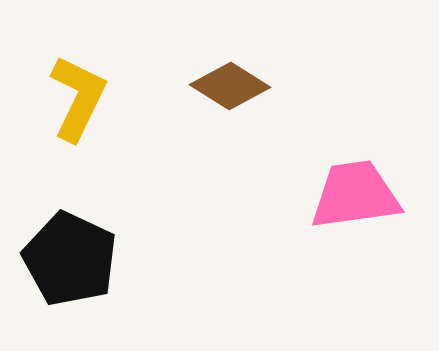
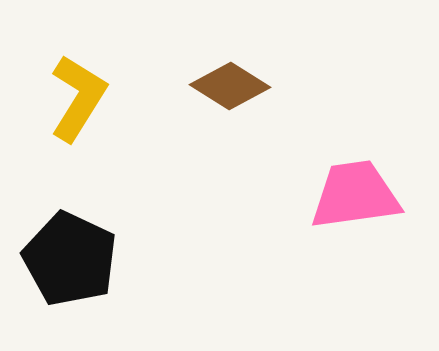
yellow L-shape: rotated 6 degrees clockwise
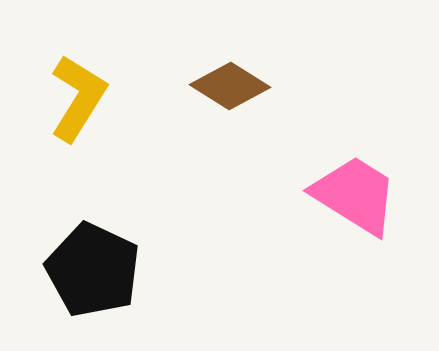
pink trapezoid: rotated 40 degrees clockwise
black pentagon: moved 23 px right, 11 px down
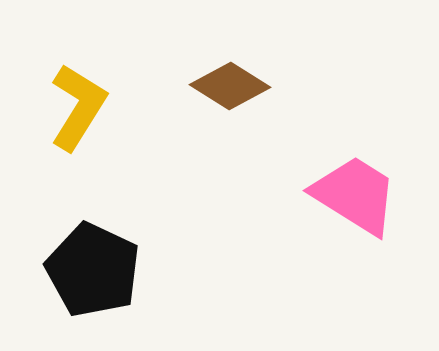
yellow L-shape: moved 9 px down
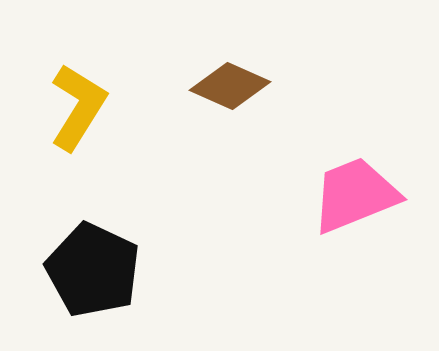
brown diamond: rotated 8 degrees counterclockwise
pink trapezoid: rotated 54 degrees counterclockwise
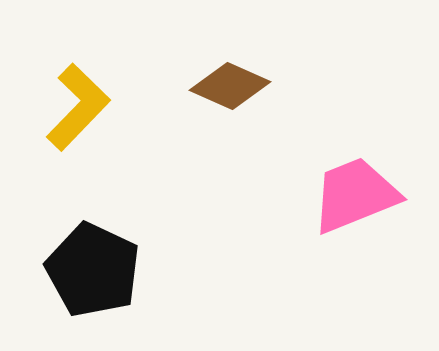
yellow L-shape: rotated 12 degrees clockwise
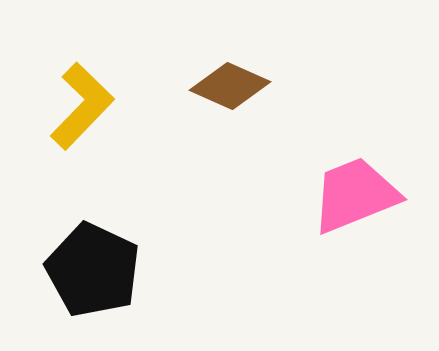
yellow L-shape: moved 4 px right, 1 px up
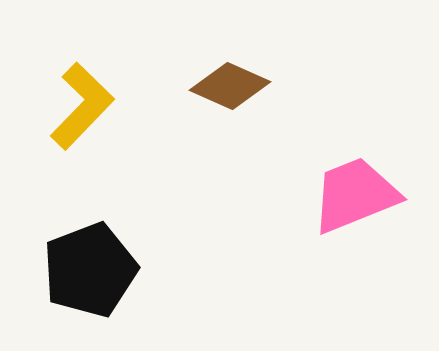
black pentagon: moved 3 px left; rotated 26 degrees clockwise
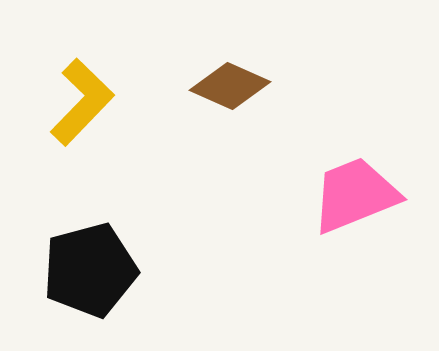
yellow L-shape: moved 4 px up
black pentagon: rotated 6 degrees clockwise
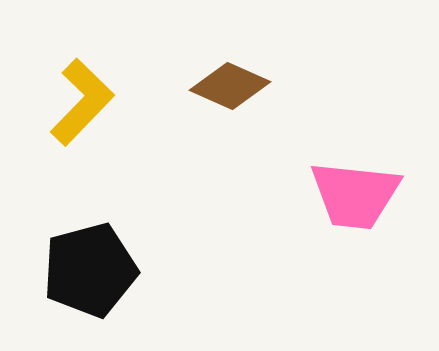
pink trapezoid: rotated 152 degrees counterclockwise
